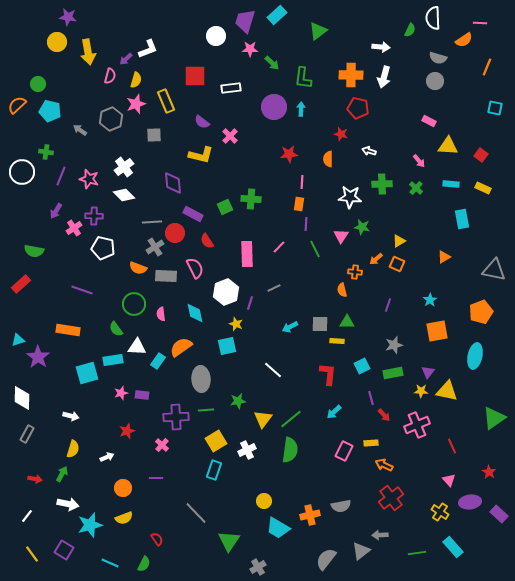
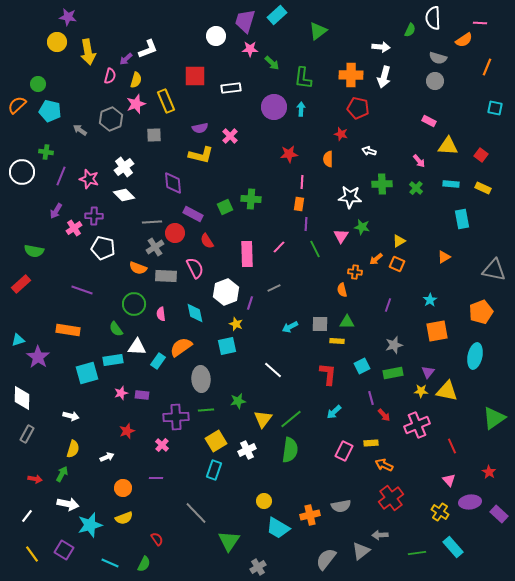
purple semicircle at (202, 122): moved 2 px left, 6 px down; rotated 49 degrees counterclockwise
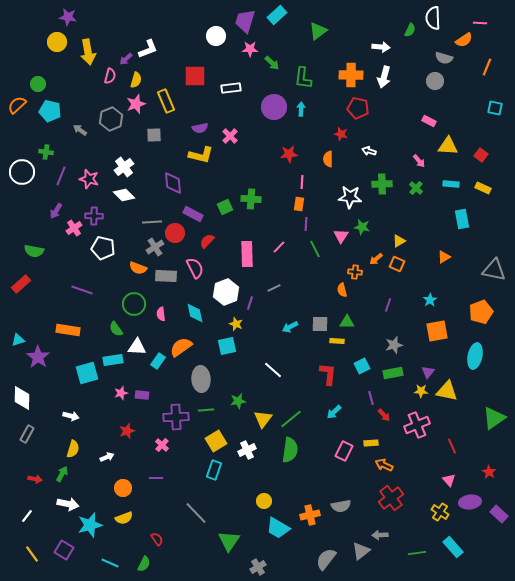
gray semicircle at (438, 58): moved 6 px right
red semicircle at (207, 241): rotated 77 degrees clockwise
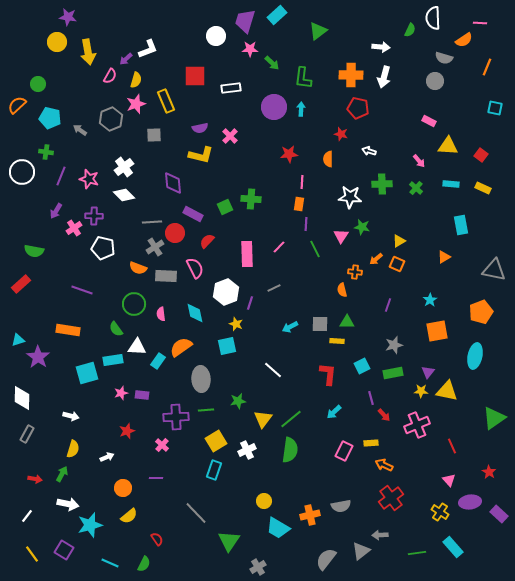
pink semicircle at (110, 76): rotated 14 degrees clockwise
cyan pentagon at (50, 111): moved 7 px down
cyan rectangle at (462, 219): moved 1 px left, 6 px down
yellow semicircle at (124, 518): moved 5 px right, 2 px up; rotated 18 degrees counterclockwise
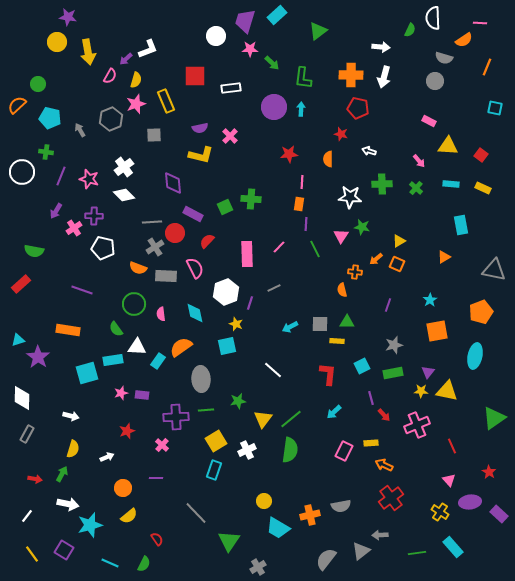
gray arrow at (80, 130): rotated 24 degrees clockwise
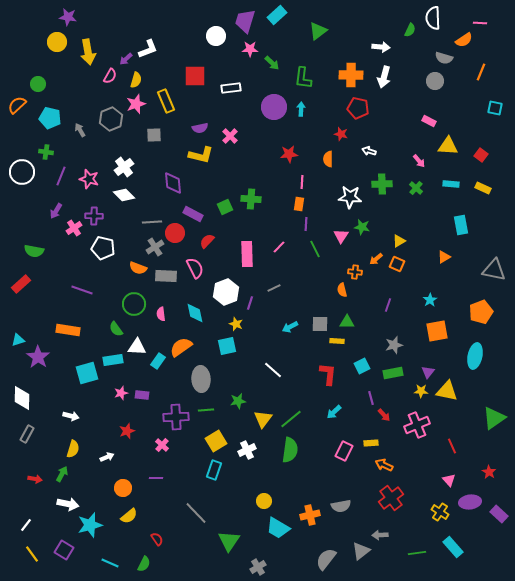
orange line at (487, 67): moved 6 px left, 5 px down
white line at (27, 516): moved 1 px left, 9 px down
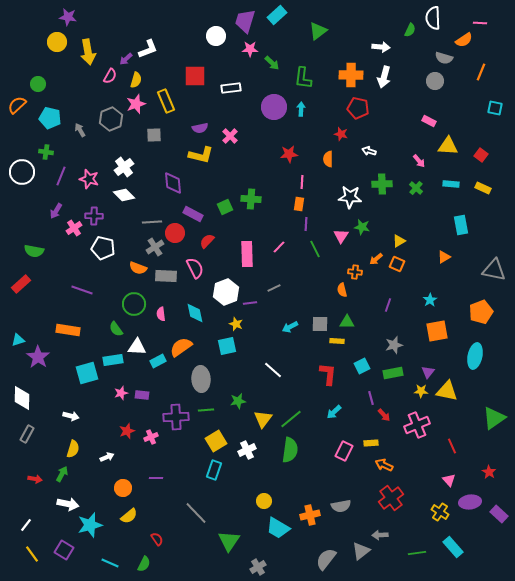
purple line at (250, 303): rotated 64 degrees clockwise
cyan rectangle at (158, 361): rotated 28 degrees clockwise
pink cross at (162, 445): moved 11 px left, 8 px up; rotated 24 degrees clockwise
